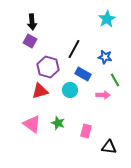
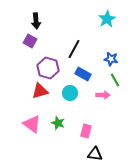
black arrow: moved 4 px right, 1 px up
blue star: moved 6 px right, 2 px down
purple hexagon: moved 1 px down
cyan circle: moved 3 px down
black triangle: moved 14 px left, 7 px down
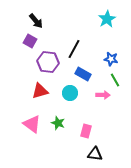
black arrow: rotated 35 degrees counterclockwise
purple hexagon: moved 6 px up; rotated 10 degrees counterclockwise
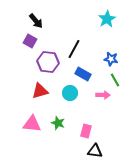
pink triangle: rotated 30 degrees counterclockwise
black triangle: moved 3 px up
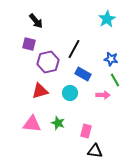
purple square: moved 1 px left, 3 px down; rotated 16 degrees counterclockwise
purple hexagon: rotated 20 degrees counterclockwise
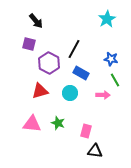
purple hexagon: moved 1 px right, 1 px down; rotated 20 degrees counterclockwise
blue rectangle: moved 2 px left, 1 px up
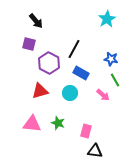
pink arrow: rotated 40 degrees clockwise
